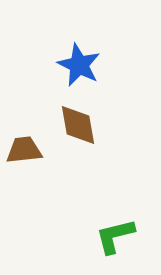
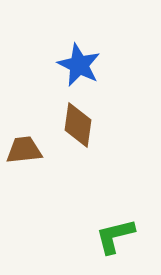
brown diamond: rotated 18 degrees clockwise
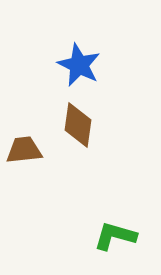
green L-shape: rotated 30 degrees clockwise
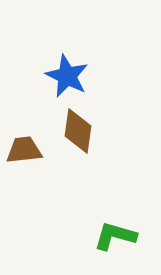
blue star: moved 12 px left, 11 px down
brown diamond: moved 6 px down
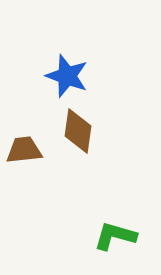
blue star: rotated 6 degrees counterclockwise
